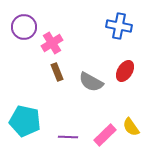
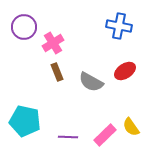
pink cross: moved 1 px right
red ellipse: rotated 25 degrees clockwise
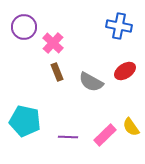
pink cross: rotated 15 degrees counterclockwise
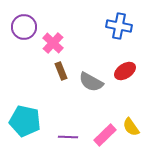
brown rectangle: moved 4 px right, 1 px up
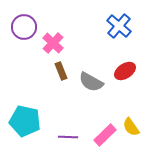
blue cross: rotated 30 degrees clockwise
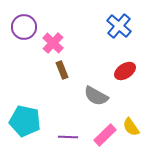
brown rectangle: moved 1 px right, 1 px up
gray semicircle: moved 5 px right, 14 px down
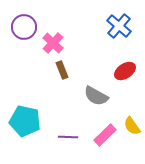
yellow semicircle: moved 1 px right, 1 px up
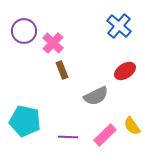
purple circle: moved 4 px down
gray semicircle: rotated 55 degrees counterclockwise
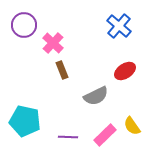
purple circle: moved 6 px up
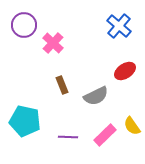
brown rectangle: moved 15 px down
